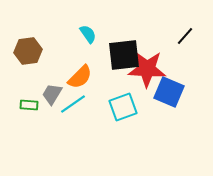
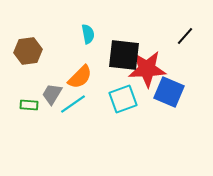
cyan semicircle: rotated 24 degrees clockwise
black square: rotated 12 degrees clockwise
red star: rotated 6 degrees counterclockwise
cyan square: moved 8 px up
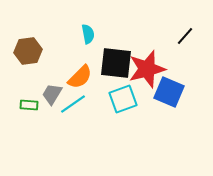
black square: moved 8 px left, 8 px down
red star: rotated 12 degrees counterclockwise
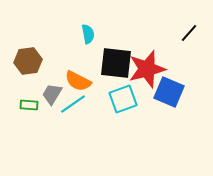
black line: moved 4 px right, 3 px up
brown hexagon: moved 10 px down
orange semicircle: moved 2 px left, 4 px down; rotated 72 degrees clockwise
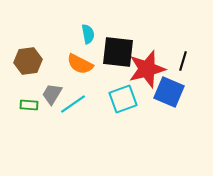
black line: moved 6 px left, 28 px down; rotated 24 degrees counterclockwise
black square: moved 2 px right, 11 px up
orange semicircle: moved 2 px right, 17 px up
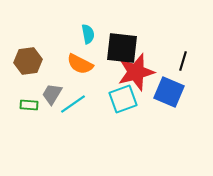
black square: moved 4 px right, 4 px up
red star: moved 11 px left, 3 px down
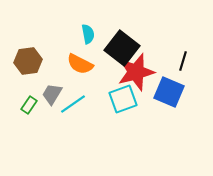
black square: rotated 32 degrees clockwise
green rectangle: rotated 60 degrees counterclockwise
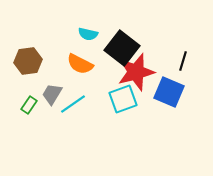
cyan semicircle: rotated 114 degrees clockwise
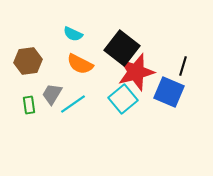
cyan semicircle: moved 15 px left; rotated 12 degrees clockwise
black line: moved 5 px down
cyan square: rotated 20 degrees counterclockwise
green rectangle: rotated 42 degrees counterclockwise
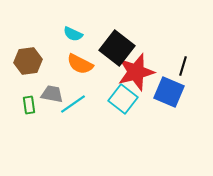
black square: moved 5 px left
gray trapezoid: rotated 70 degrees clockwise
cyan square: rotated 12 degrees counterclockwise
